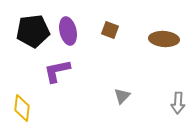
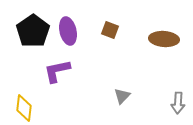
black pentagon: rotated 28 degrees counterclockwise
yellow diamond: moved 2 px right
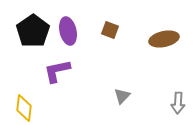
brown ellipse: rotated 16 degrees counterclockwise
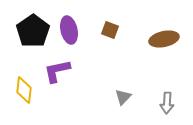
purple ellipse: moved 1 px right, 1 px up
gray triangle: moved 1 px right, 1 px down
gray arrow: moved 11 px left
yellow diamond: moved 18 px up
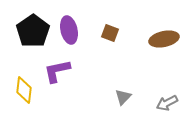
brown square: moved 3 px down
gray arrow: rotated 60 degrees clockwise
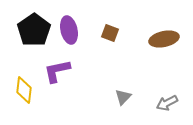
black pentagon: moved 1 px right, 1 px up
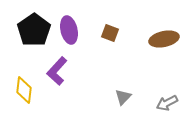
purple L-shape: rotated 36 degrees counterclockwise
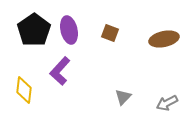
purple L-shape: moved 3 px right
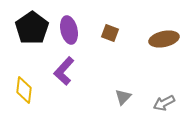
black pentagon: moved 2 px left, 2 px up
purple L-shape: moved 4 px right
gray arrow: moved 3 px left
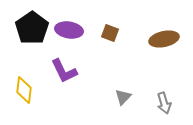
purple ellipse: rotated 68 degrees counterclockwise
purple L-shape: rotated 68 degrees counterclockwise
gray arrow: rotated 80 degrees counterclockwise
